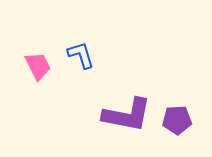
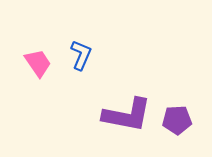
blue L-shape: rotated 40 degrees clockwise
pink trapezoid: moved 3 px up; rotated 8 degrees counterclockwise
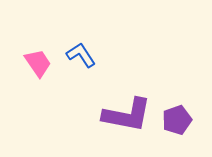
blue L-shape: rotated 56 degrees counterclockwise
purple pentagon: rotated 16 degrees counterclockwise
